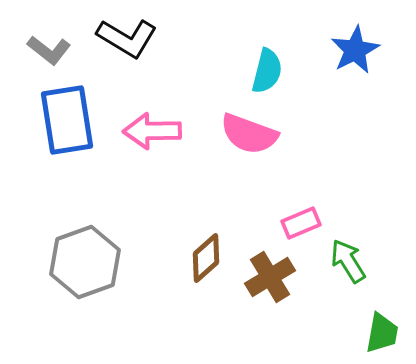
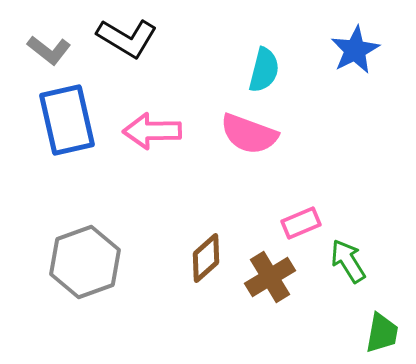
cyan semicircle: moved 3 px left, 1 px up
blue rectangle: rotated 4 degrees counterclockwise
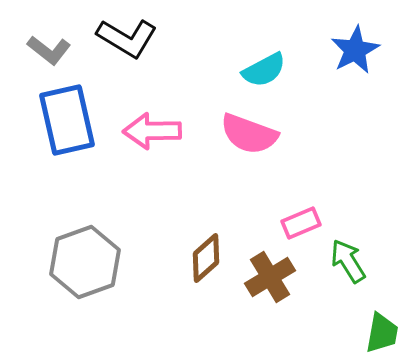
cyan semicircle: rotated 48 degrees clockwise
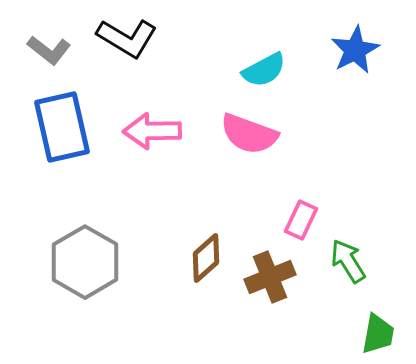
blue rectangle: moved 5 px left, 7 px down
pink rectangle: moved 3 px up; rotated 42 degrees counterclockwise
gray hexagon: rotated 10 degrees counterclockwise
brown cross: rotated 9 degrees clockwise
green trapezoid: moved 4 px left, 1 px down
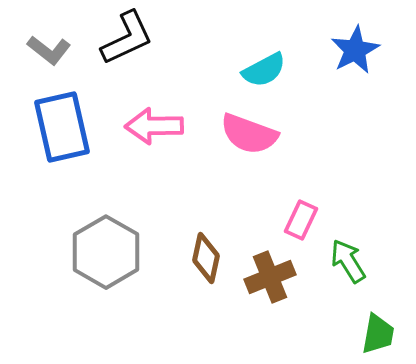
black L-shape: rotated 56 degrees counterclockwise
pink arrow: moved 2 px right, 5 px up
brown diamond: rotated 36 degrees counterclockwise
gray hexagon: moved 21 px right, 10 px up
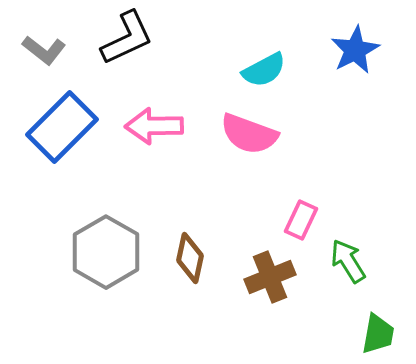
gray L-shape: moved 5 px left
blue rectangle: rotated 58 degrees clockwise
brown diamond: moved 16 px left
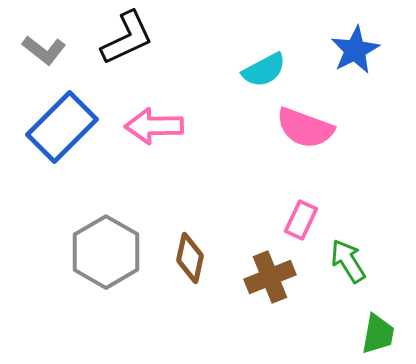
pink semicircle: moved 56 px right, 6 px up
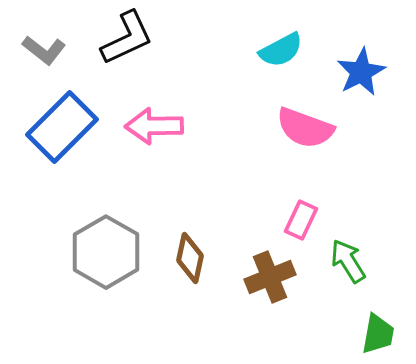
blue star: moved 6 px right, 22 px down
cyan semicircle: moved 17 px right, 20 px up
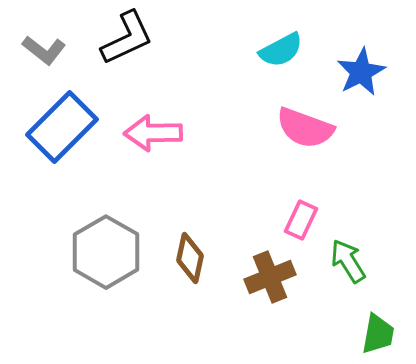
pink arrow: moved 1 px left, 7 px down
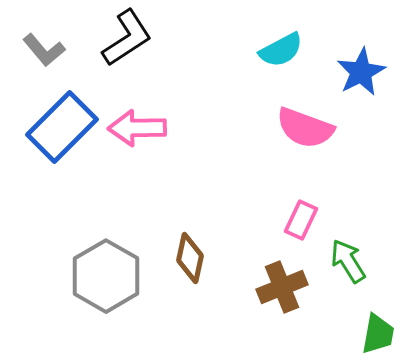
black L-shape: rotated 8 degrees counterclockwise
gray L-shape: rotated 12 degrees clockwise
pink arrow: moved 16 px left, 5 px up
gray hexagon: moved 24 px down
brown cross: moved 12 px right, 10 px down
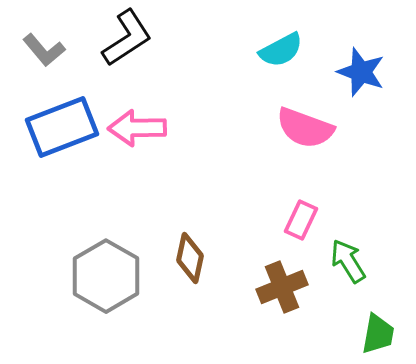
blue star: rotated 24 degrees counterclockwise
blue rectangle: rotated 24 degrees clockwise
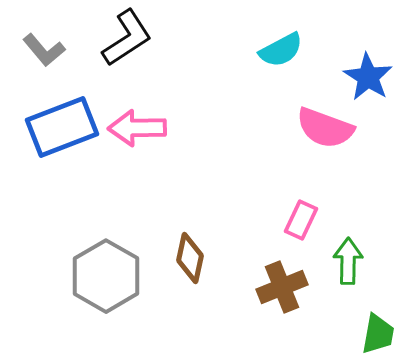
blue star: moved 7 px right, 5 px down; rotated 12 degrees clockwise
pink semicircle: moved 20 px right
green arrow: rotated 33 degrees clockwise
